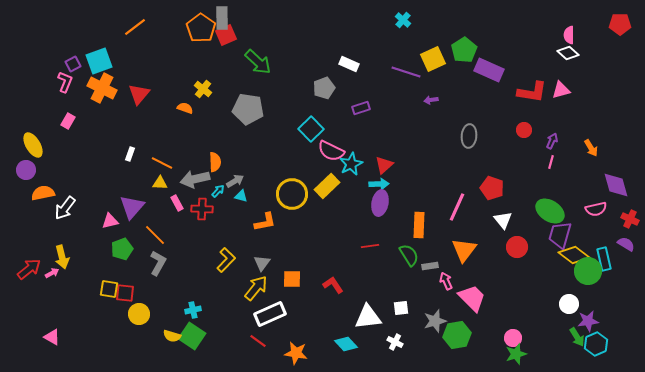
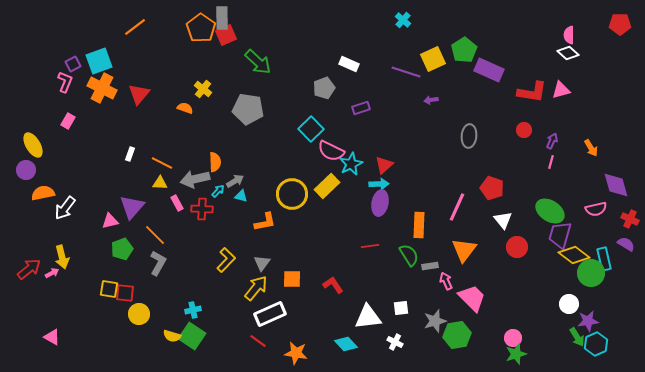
green circle at (588, 271): moved 3 px right, 2 px down
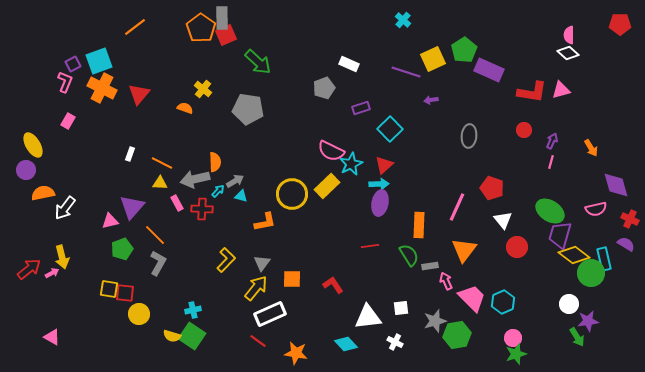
cyan square at (311, 129): moved 79 px right
cyan hexagon at (596, 344): moved 93 px left, 42 px up
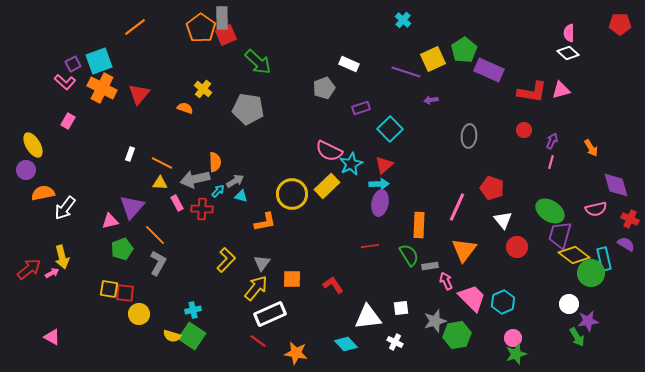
pink semicircle at (569, 35): moved 2 px up
pink L-shape at (65, 82): rotated 110 degrees clockwise
pink semicircle at (331, 151): moved 2 px left
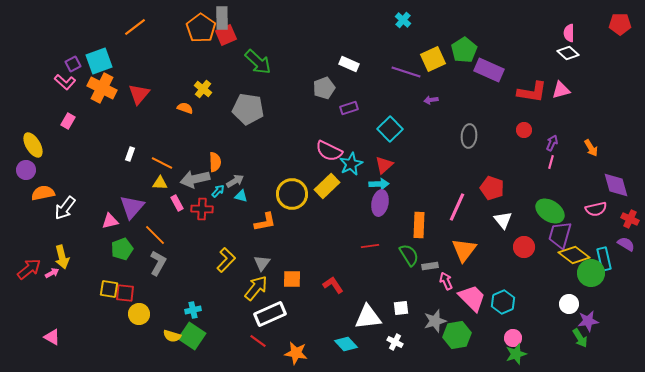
purple rectangle at (361, 108): moved 12 px left
purple arrow at (552, 141): moved 2 px down
red circle at (517, 247): moved 7 px right
green arrow at (577, 337): moved 3 px right, 1 px down
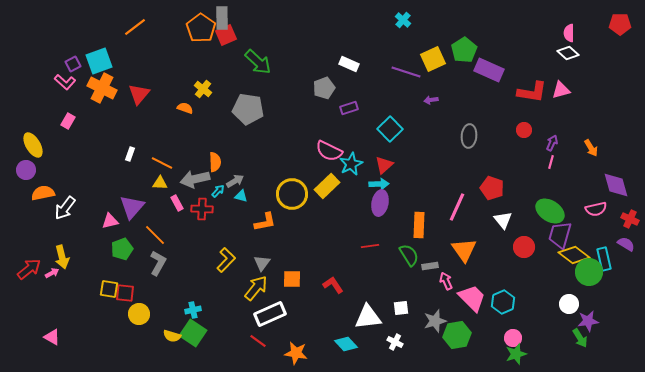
orange triangle at (464, 250): rotated 12 degrees counterclockwise
green circle at (591, 273): moved 2 px left, 1 px up
green square at (192, 336): moved 1 px right, 3 px up
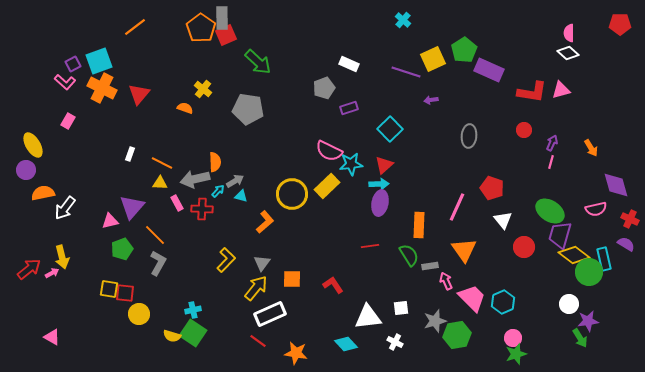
cyan star at (351, 164): rotated 20 degrees clockwise
orange L-shape at (265, 222): rotated 30 degrees counterclockwise
